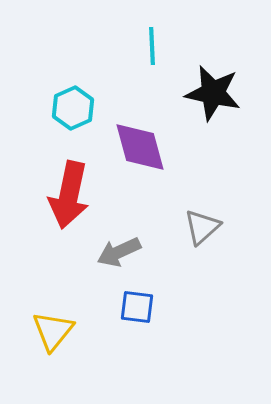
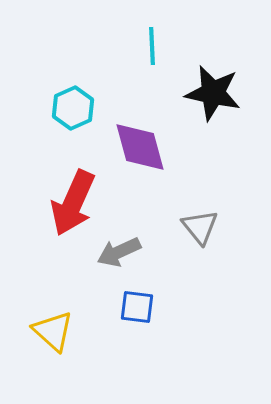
red arrow: moved 4 px right, 8 px down; rotated 12 degrees clockwise
gray triangle: moved 2 px left; rotated 27 degrees counterclockwise
yellow triangle: rotated 27 degrees counterclockwise
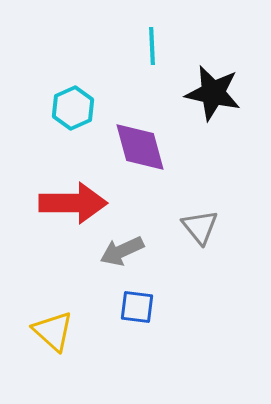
red arrow: rotated 114 degrees counterclockwise
gray arrow: moved 3 px right, 1 px up
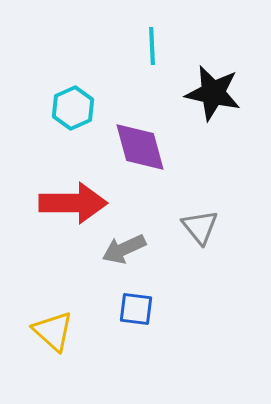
gray arrow: moved 2 px right, 2 px up
blue square: moved 1 px left, 2 px down
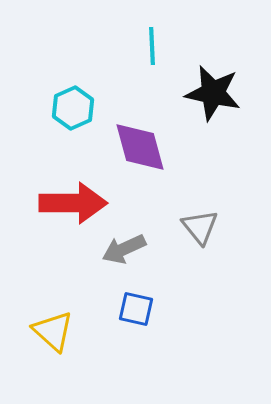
blue square: rotated 6 degrees clockwise
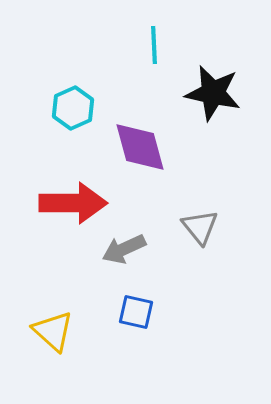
cyan line: moved 2 px right, 1 px up
blue square: moved 3 px down
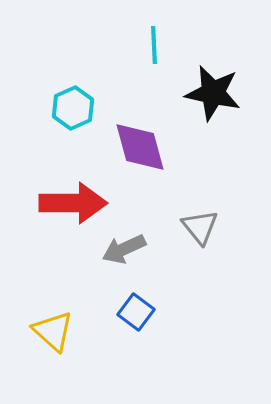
blue square: rotated 24 degrees clockwise
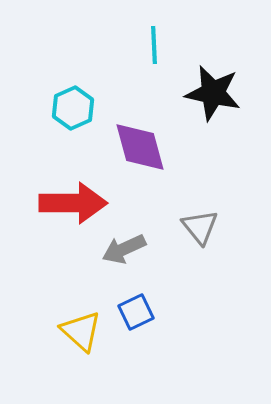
blue square: rotated 27 degrees clockwise
yellow triangle: moved 28 px right
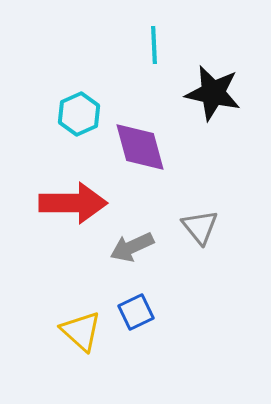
cyan hexagon: moved 6 px right, 6 px down
gray arrow: moved 8 px right, 2 px up
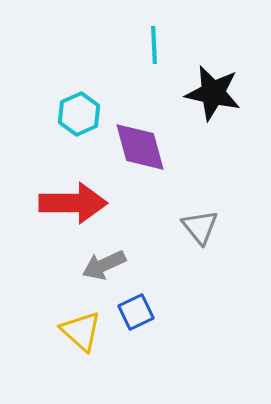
gray arrow: moved 28 px left, 18 px down
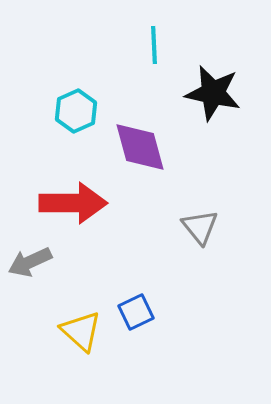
cyan hexagon: moved 3 px left, 3 px up
gray arrow: moved 74 px left, 3 px up
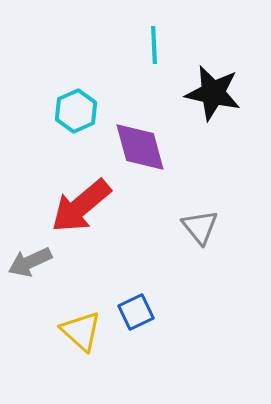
red arrow: moved 8 px right, 3 px down; rotated 140 degrees clockwise
